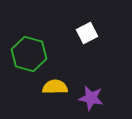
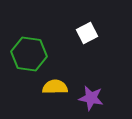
green hexagon: rotated 8 degrees counterclockwise
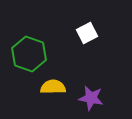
green hexagon: rotated 12 degrees clockwise
yellow semicircle: moved 2 px left
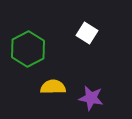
white square: rotated 30 degrees counterclockwise
green hexagon: moved 1 px left, 5 px up; rotated 12 degrees clockwise
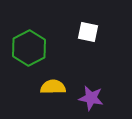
white square: moved 1 px right, 1 px up; rotated 20 degrees counterclockwise
green hexagon: moved 1 px right, 1 px up
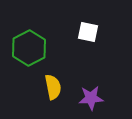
yellow semicircle: rotated 80 degrees clockwise
purple star: rotated 15 degrees counterclockwise
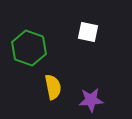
green hexagon: rotated 12 degrees counterclockwise
purple star: moved 2 px down
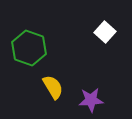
white square: moved 17 px right; rotated 30 degrees clockwise
yellow semicircle: rotated 20 degrees counterclockwise
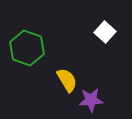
green hexagon: moved 2 px left
yellow semicircle: moved 14 px right, 7 px up
